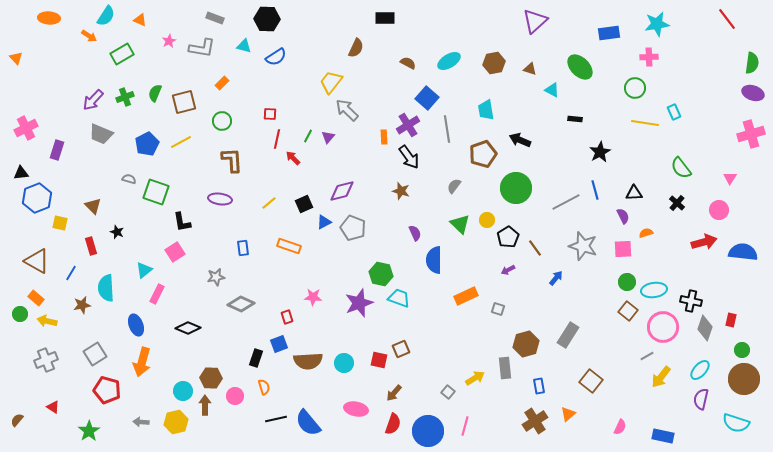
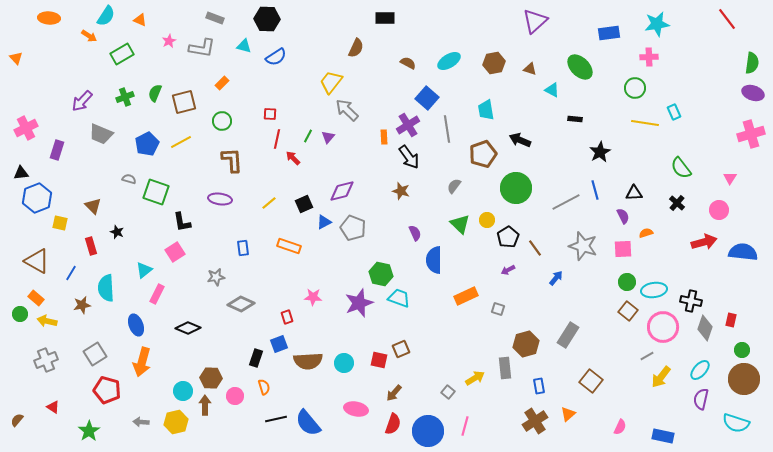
purple arrow at (93, 100): moved 11 px left, 1 px down
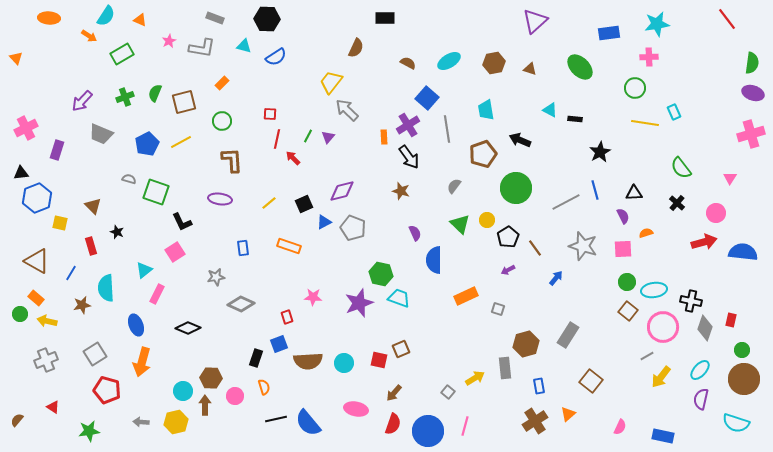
cyan triangle at (552, 90): moved 2 px left, 20 px down
pink circle at (719, 210): moved 3 px left, 3 px down
black L-shape at (182, 222): rotated 15 degrees counterclockwise
green star at (89, 431): rotated 25 degrees clockwise
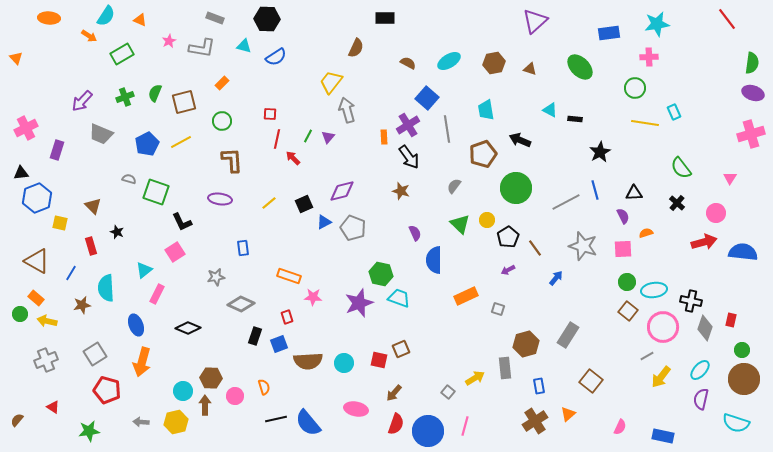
gray arrow at (347, 110): rotated 30 degrees clockwise
orange rectangle at (289, 246): moved 30 px down
black rectangle at (256, 358): moved 1 px left, 22 px up
red semicircle at (393, 424): moved 3 px right
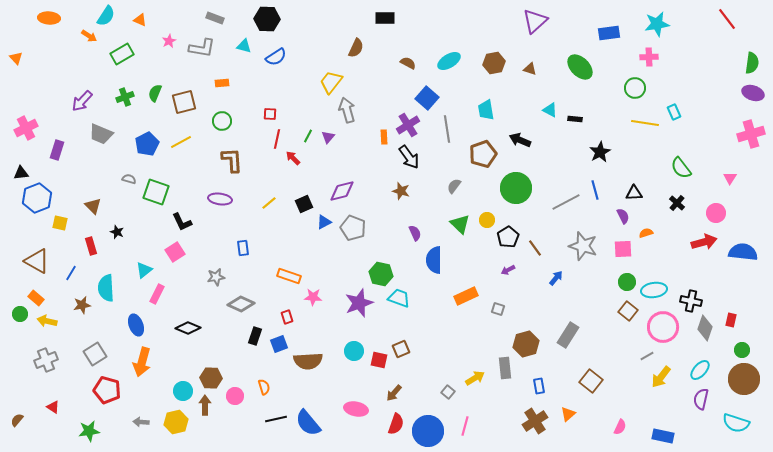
orange rectangle at (222, 83): rotated 40 degrees clockwise
cyan circle at (344, 363): moved 10 px right, 12 px up
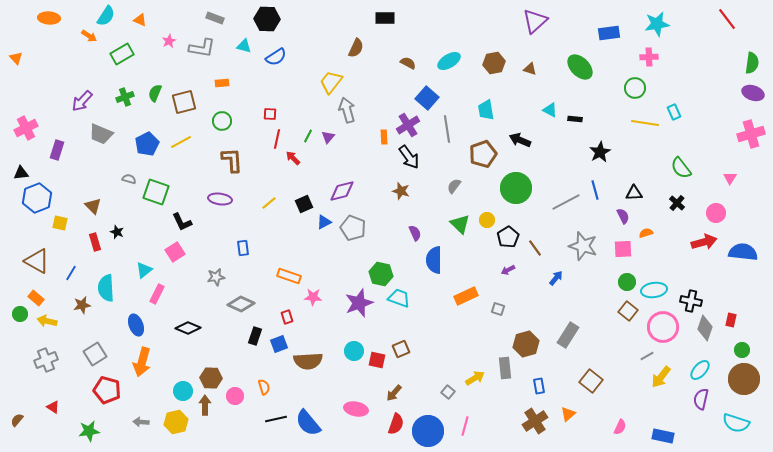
red rectangle at (91, 246): moved 4 px right, 4 px up
red square at (379, 360): moved 2 px left
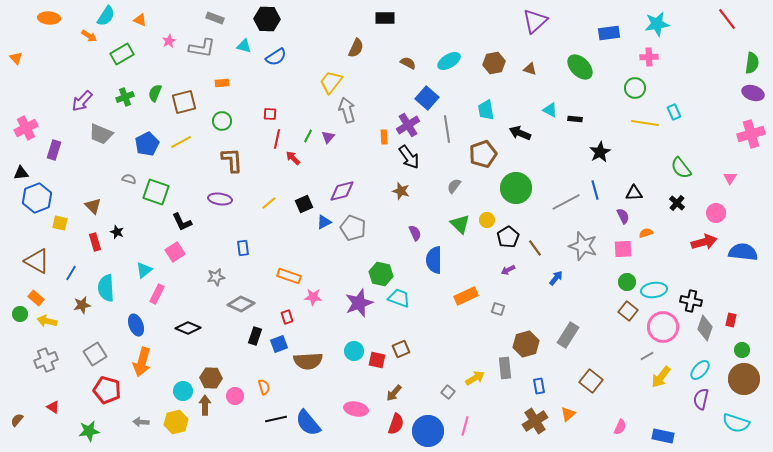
black arrow at (520, 140): moved 7 px up
purple rectangle at (57, 150): moved 3 px left
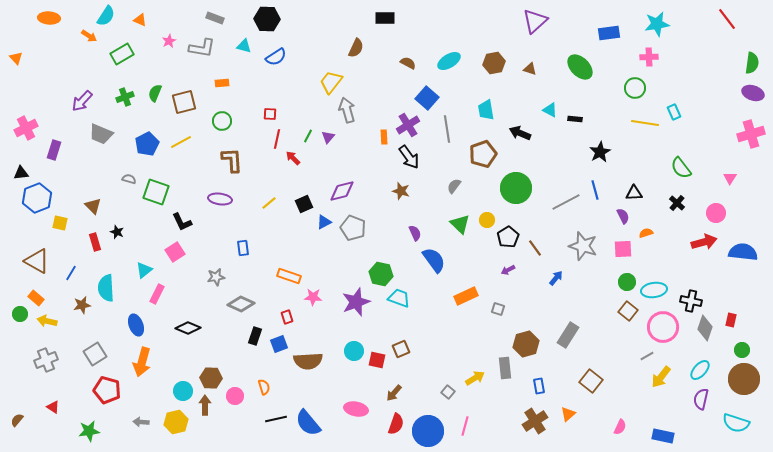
blue semicircle at (434, 260): rotated 144 degrees clockwise
purple star at (359, 303): moved 3 px left, 1 px up
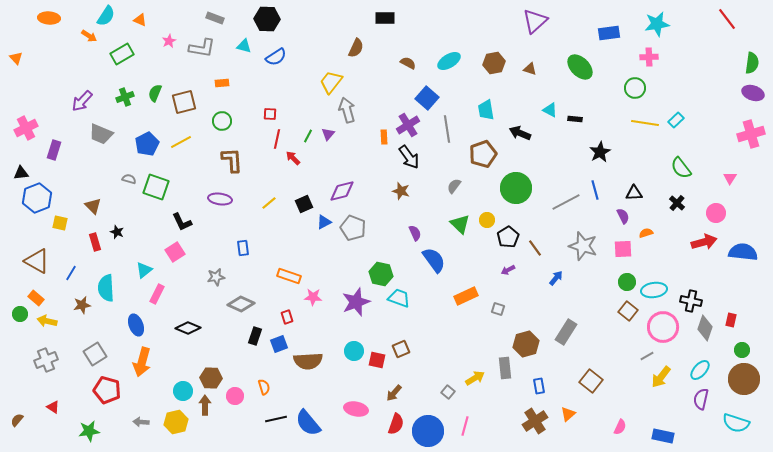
cyan rectangle at (674, 112): moved 2 px right, 8 px down; rotated 70 degrees clockwise
purple triangle at (328, 137): moved 3 px up
green square at (156, 192): moved 5 px up
gray rectangle at (568, 335): moved 2 px left, 3 px up
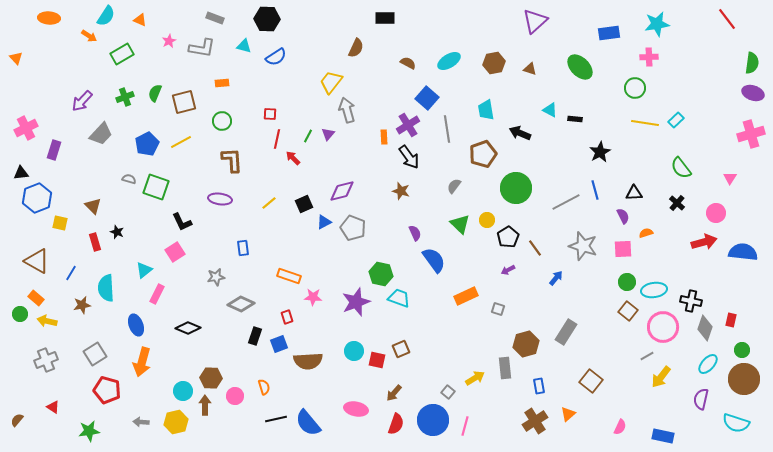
gray trapezoid at (101, 134): rotated 70 degrees counterclockwise
cyan ellipse at (700, 370): moved 8 px right, 6 px up
blue circle at (428, 431): moved 5 px right, 11 px up
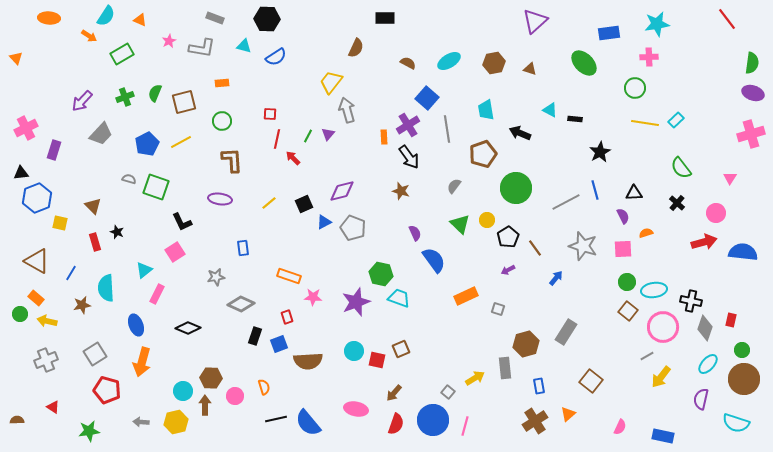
green ellipse at (580, 67): moved 4 px right, 4 px up
brown semicircle at (17, 420): rotated 48 degrees clockwise
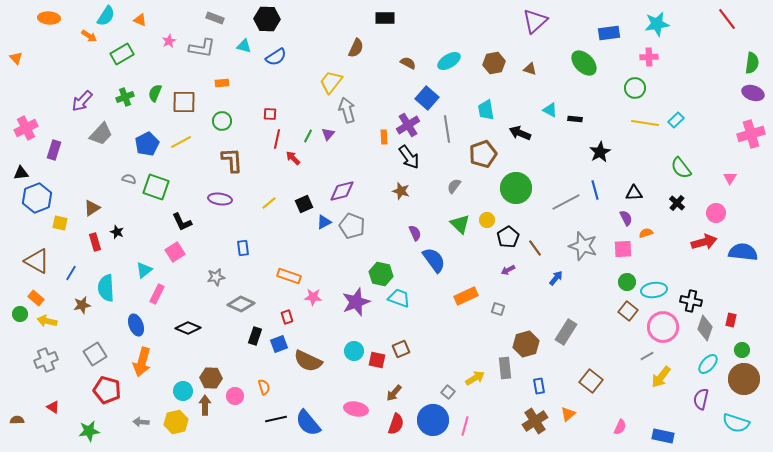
brown square at (184, 102): rotated 15 degrees clockwise
brown triangle at (93, 206): moved 1 px left, 2 px down; rotated 42 degrees clockwise
purple semicircle at (623, 216): moved 3 px right, 2 px down
gray pentagon at (353, 228): moved 1 px left, 2 px up
brown semicircle at (308, 361): rotated 28 degrees clockwise
